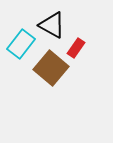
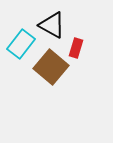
red rectangle: rotated 18 degrees counterclockwise
brown square: moved 1 px up
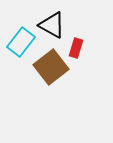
cyan rectangle: moved 2 px up
brown square: rotated 12 degrees clockwise
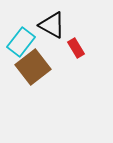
red rectangle: rotated 48 degrees counterclockwise
brown square: moved 18 px left
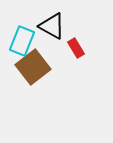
black triangle: moved 1 px down
cyan rectangle: moved 1 px right, 1 px up; rotated 16 degrees counterclockwise
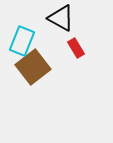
black triangle: moved 9 px right, 8 px up
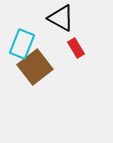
cyan rectangle: moved 3 px down
brown square: moved 2 px right
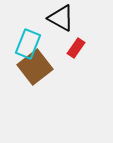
cyan rectangle: moved 6 px right
red rectangle: rotated 66 degrees clockwise
